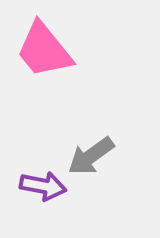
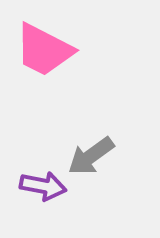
pink trapezoid: rotated 24 degrees counterclockwise
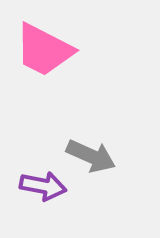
gray arrow: rotated 120 degrees counterclockwise
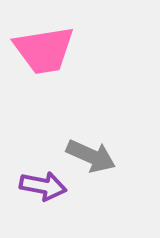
pink trapezoid: rotated 36 degrees counterclockwise
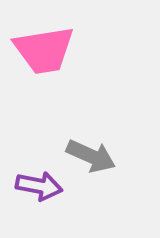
purple arrow: moved 4 px left
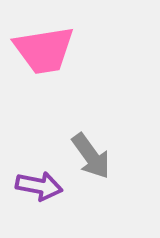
gray arrow: rotated 30 degrees clockwise
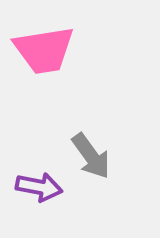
purple arrow: moved 1 px down
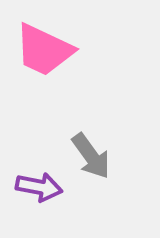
pink trapezoid: rotated 34 degrees clockwise
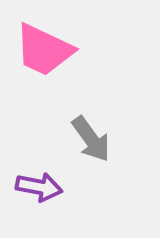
gray arrow: moved 17 px up
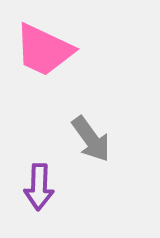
purple arrow: rotated 81 degrees clockwise
